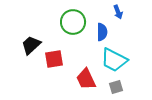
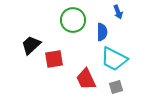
green circle: moved 2 px up
cyan trapezoid: moved 1 px up
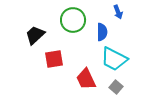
black trapezoid: moved 4 px right, 10 px up
gray square: rotated 32 degrees counterclockwise
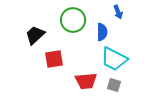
red trapezoid: moved 2 px down; rotated 70 degrees counterclockwise
gray square: moved 2 px left, 2 px up; rotated 24 degrees counterclockwise
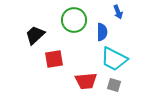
green circle: moved 1 px right
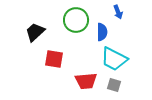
green circle: moved 2 px right
black trapezoid: moved 3 px up
red square: rotated 18 degrees clockwise
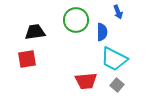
black trapezoid: rotated 35 degrees clockwise
red square: moved 27 px left; rotated 18 degrees counterclockwise
gray square: moved 3 px right; rotated 24 degrees clockwise
